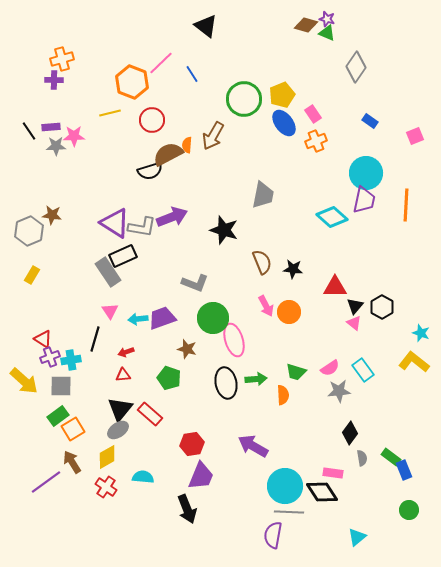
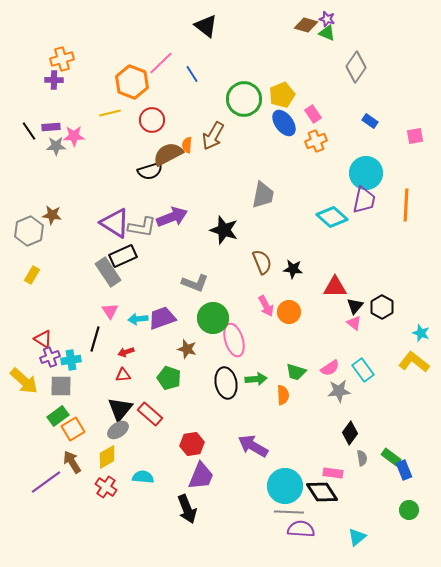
pink square at (415, 136): rotated 12 degrees clockwise
purple semicircle at (273, 535): moved 28 px right, 6 px up; rotated 84 degrees clockwise
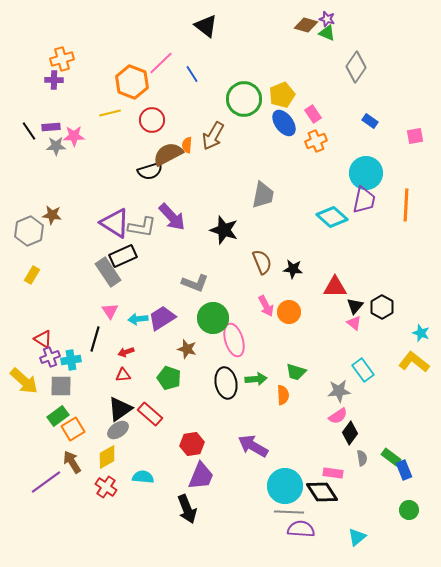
purple arrow at (172, 217): rotated 68 degrees clockwise
purple trapezoid at (162, 318): rotated 12 degrees counterclockwise
pink semicircle at (330, 368): moved 8 px right, 48 px down
black triangle at (120, 409): rotated 16 degrees clockwise
